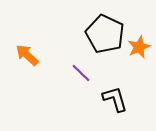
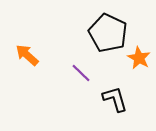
black pentagon: moved 3 px right, 1 px up
orange star: moved 11 px down; rotated 20 degrees counterclockwise
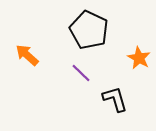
black pentagon: moved 19 px left, 3 px up
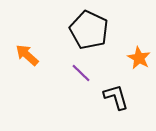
black L-shape: moved 1 px right, 2 px up
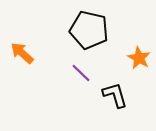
black pentagon: rotated 12 degrees counterclockwise
orange arrow: moved 5 px left, 2 px up
black L-shape: moved 1 px left, 2 px up
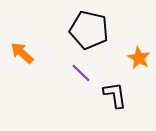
black L-shape: rotated 8 degrees clockwise
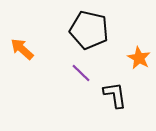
orange arrow: moved 4 px up
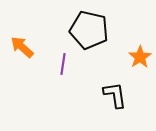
orange arrow: moved 2 px up
orange star: moved 1 px right, 1 px up; rotated 10 degrees clockwise
purple line: moved 18 px left, 9 px up; rotated 55 degrees clockwise
